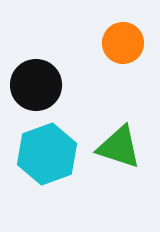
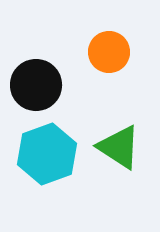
orange circle: moved 14 px left, 9 px down
green triangle: rotated 15 degrees clockwise
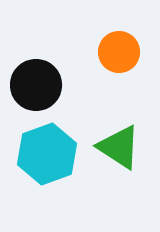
orange circle: moved 10 px right
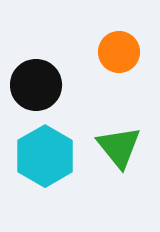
green triangle: rotated 18 degrees clockwise
cyan hexagon: moved 2 px left, 2 px down; rotated 10 degrees counterclockwise
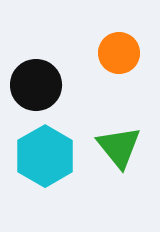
orange circle: moved 1 px down
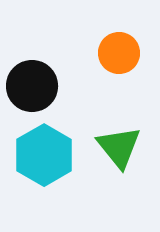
black circle: moved 4 px left, 1 px down
cyan hexagon: moved 1 px left, 1 px up
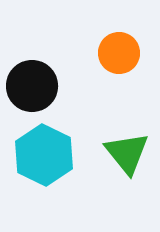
green triangle: moved 8 px right, 6 px down
cyan hexagon: rotated 4 degrees counterclockwise
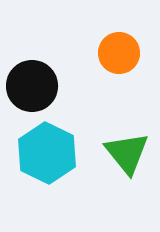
cyan hexagon: moved 3 px right, 2 px up
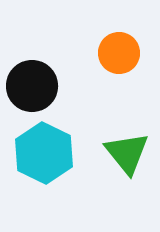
cyan hexagon: moved 3 px left
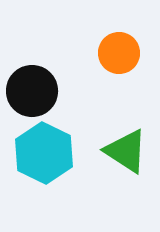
black circle: moved 5 px down
green triangle: moved 1 px left, 2 px up; rotated 18 degrees counterclockwise
